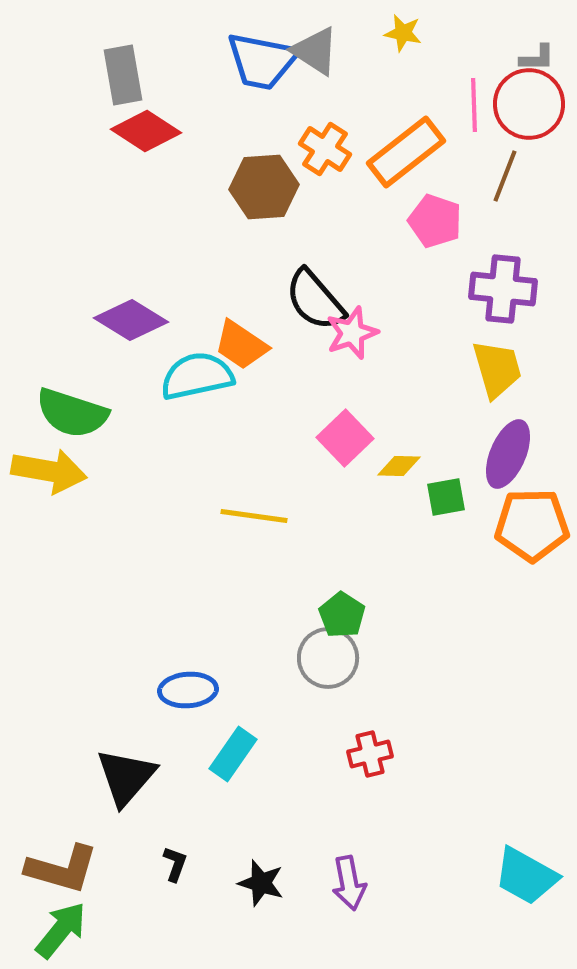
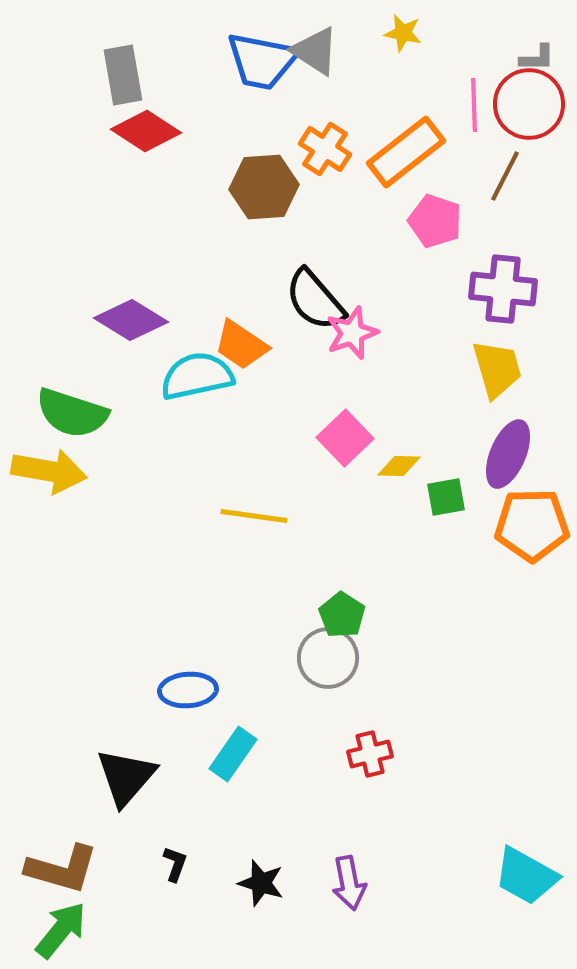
brown line: rotated 6 degrees clockwise
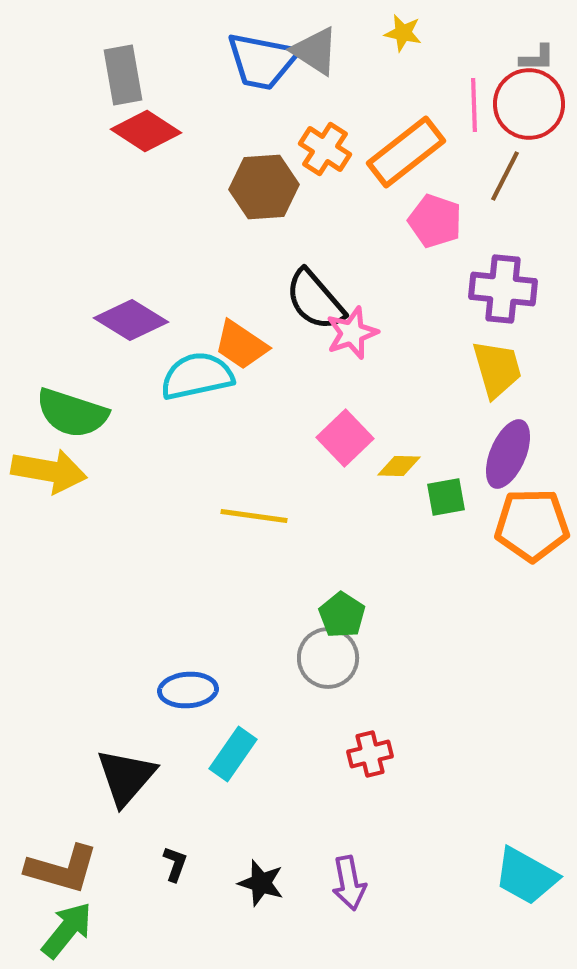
green arrow: moved 6 px right
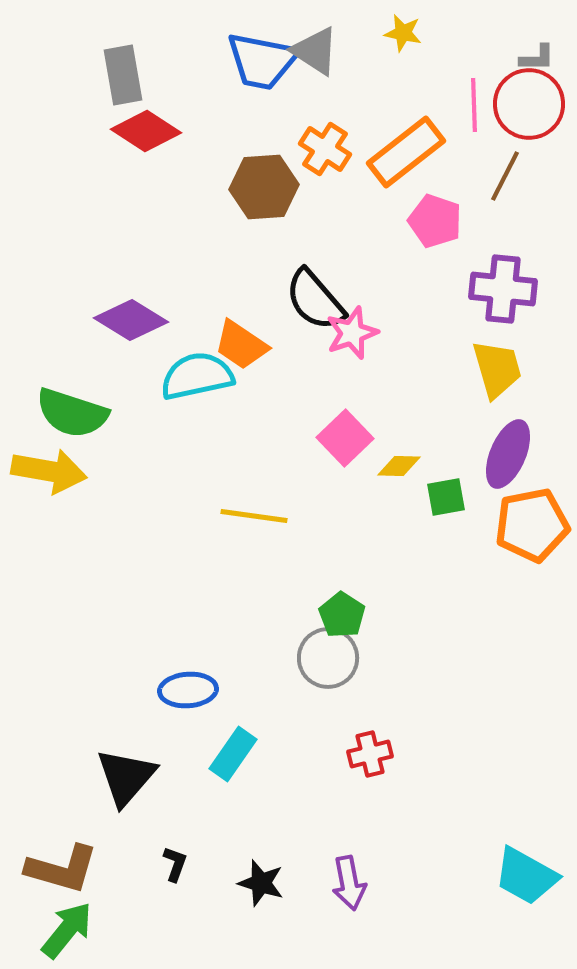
orange pentagon: rotated 10 degrees counterclockwise
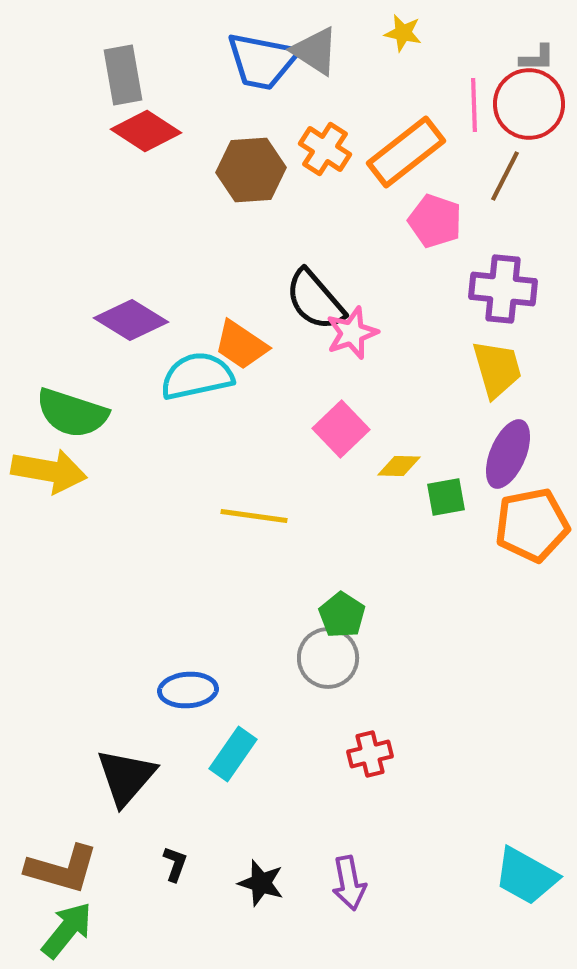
brown hexagon: moved 13 px left, 17 px up
pink square: moved 4 px left, 9 px up
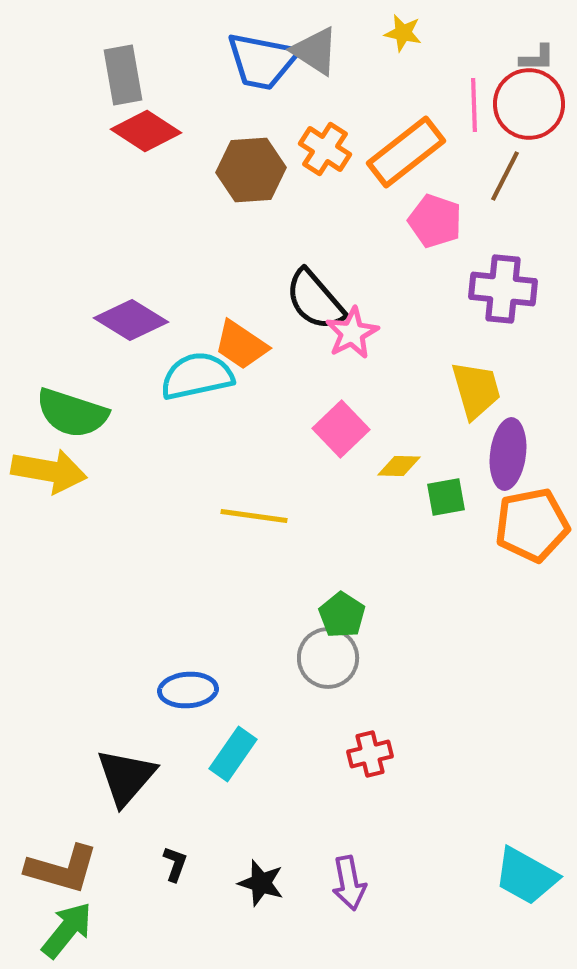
pink star: rotated 8 degrees counterclockwise
yellow trapezoid: moved 21 px left, 21 px down
purple ellipse: rotated 16 degrees counterclockwise
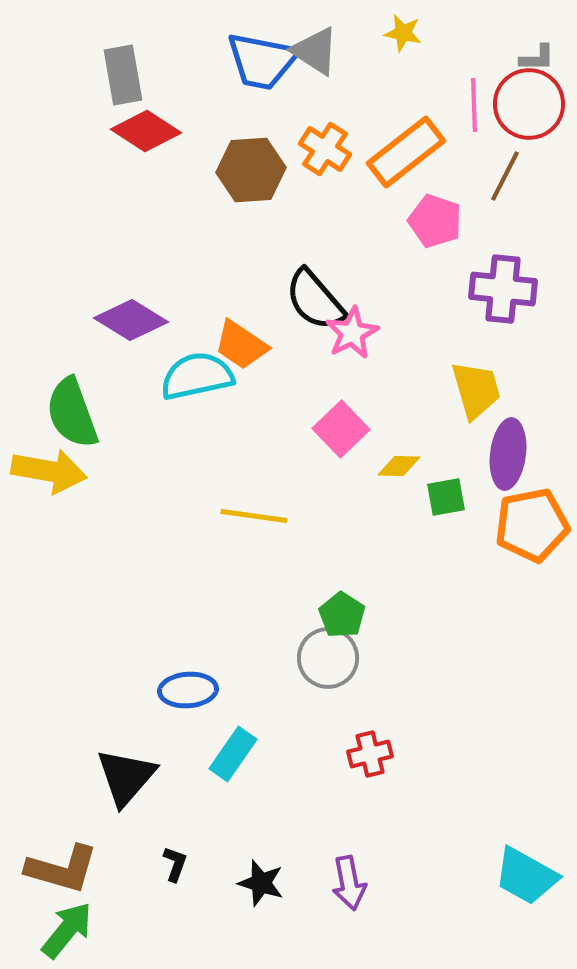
green semicircle: rotated 52 degrees clockwise
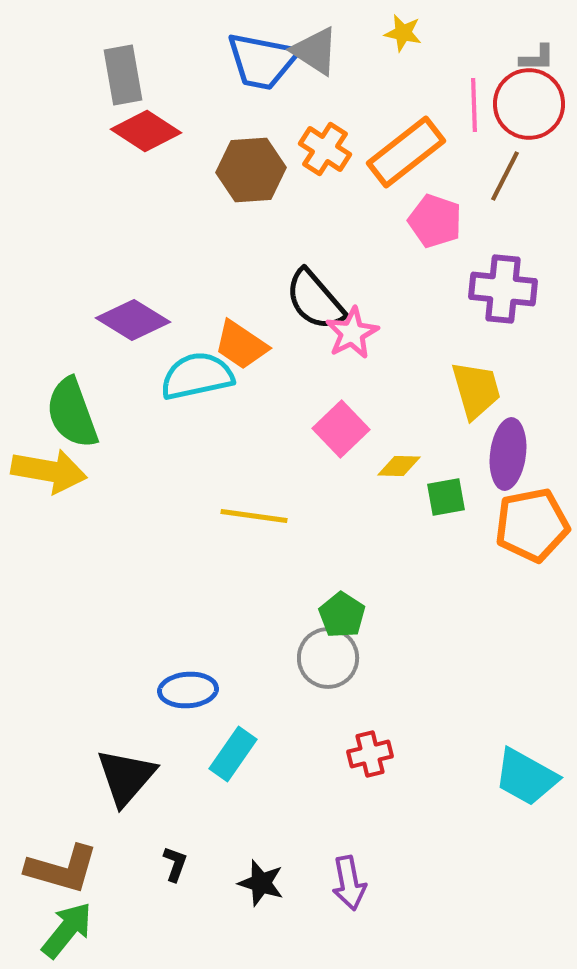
purple diamond: moved 2 px right
cyan trapezoid: moved 99 px up
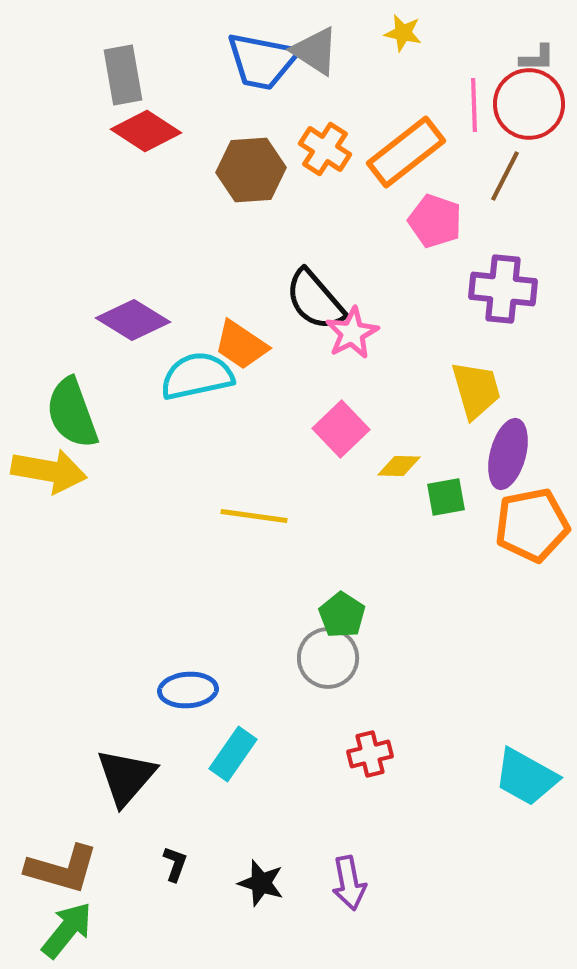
purple ellipse: rotated 8 degrees clockwise
